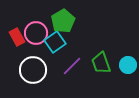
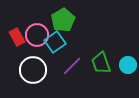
green pentagon: moved 1 px up
pink circle: moved 1 px right, 2 px down
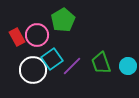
cyan square: moved 3 px left, 17 px down
cyan circle: moved 1 px down
